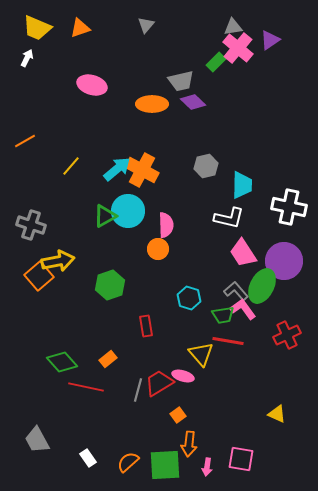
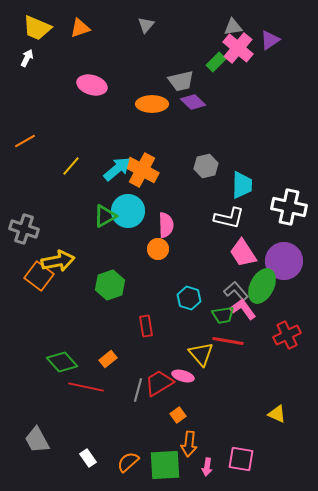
gray cross at (31, 225): moved 7 px left, 4 px down
orange square at (39, 276): rotated 12 degrees counterclockwise
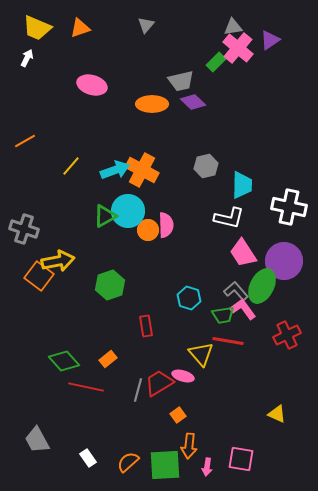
cyan arrow at (117, 169): moved 2 px left, 1 px down; rotated 20 degrees clockwise
orange circle at (158, 249): moved 10 px left, 19 px up
green diamond at (62, 362): moved 2 px right, 1 px up
orange arrow at (189, 444): moved 2 px down
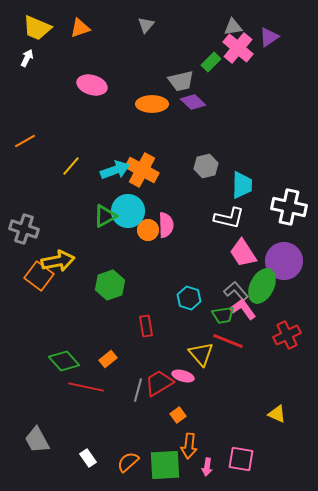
purple triangle at (270, 40): moved 1 px left, 3 px up
green rectangle at (216, 62): moved 5 px left
red line at (228, 341): rotated 12 degrees clockwise
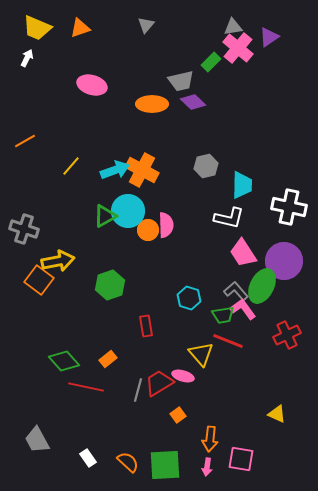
orange square at (39, 276): moved 4 px down
orange arrow at (189, 446): moved 21 px right, 7 px up
orange semicircle at (128, 462): rotated 85 degrees clockwise
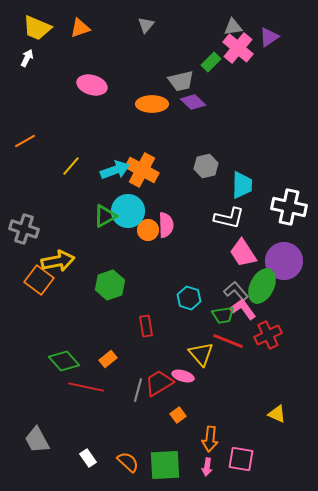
red cross at (287, 335): moved 19 px left
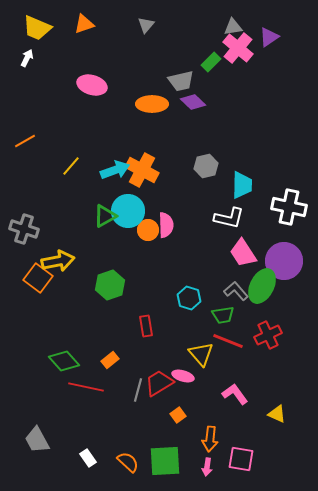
orange triangle at (80, 28): moved 4 px right, 4 px up
orange square at (39, 280): moved 1 px left, 2 px up
pink L-shape at (243, 309): moved 8 px left, 85 px down
orange rectangle at (108, 359): moved 2 px right, 1 px down
green square at (165, 465): moved 4 px up
